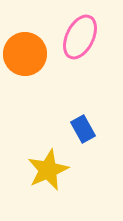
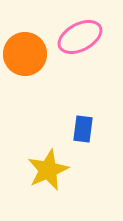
pink ellipse: rotated 36 degrees clockwise
blue rectangle: rotated 36 degrees clockwise
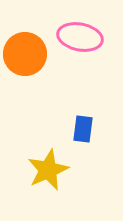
pink ellipse: rotated 39 degrees clockwise
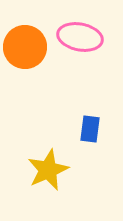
orange circle: moved 7 px up
blue rectangle: moved 7 px right
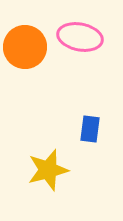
yellow star: rotated 9 degrees clockwise
